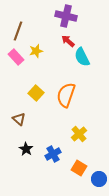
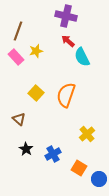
yellow cross: moved 8 px right
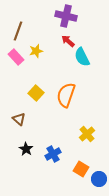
orange square: moved 2 px right, 1 px down
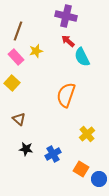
yellow square: moved 24 px left, 10 px up
black star: rotated 24 degrees counterclockwise
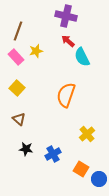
yellow square: moved 5 px right, 5 px down
